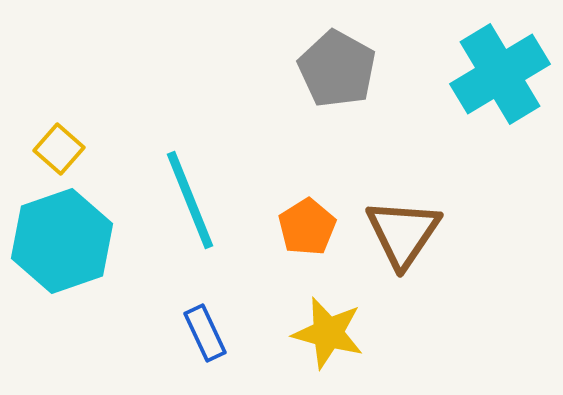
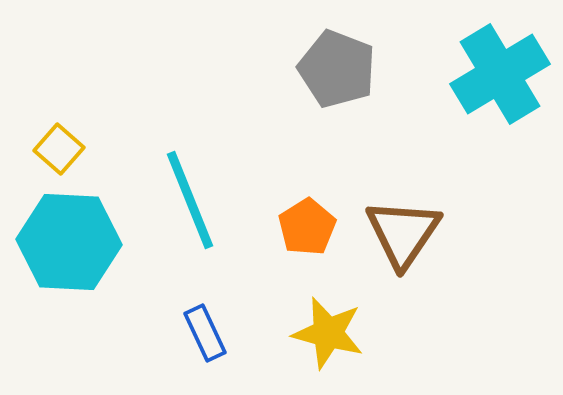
gray pentagon: rotated 8 degrees counterclockwise
cyan hexagon: moved 7 px right, 1 px down; rotated 22 degrees clockwise
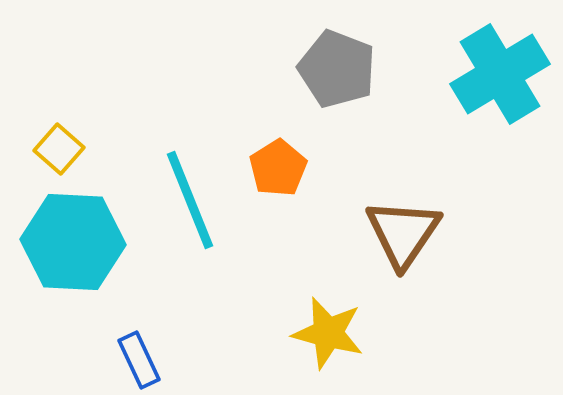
orange pentagon: moved 29 px left, 59 px up
cyan hexagon: moved 4 px right
blue rectangle: moved 66 px left, 27 px down
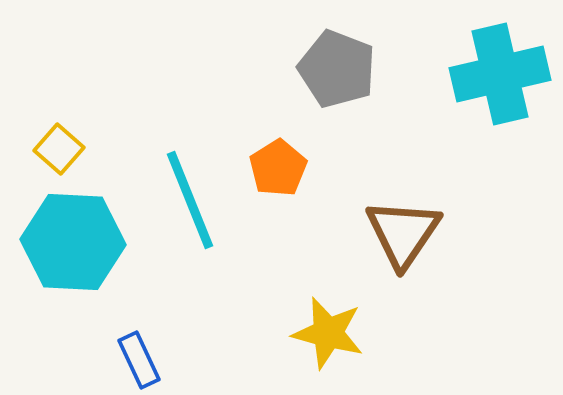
cyan cross: rotated 18 degrees clockwise
